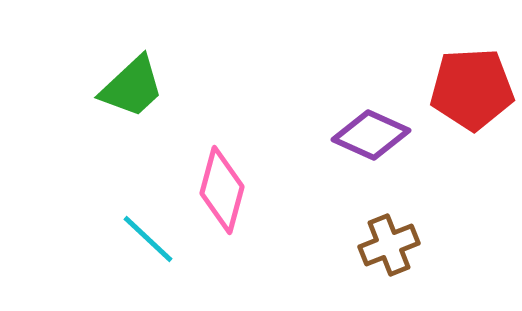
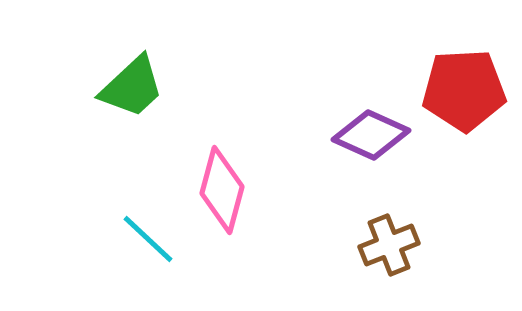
red pentagon: moved 8 px left, 1 px down
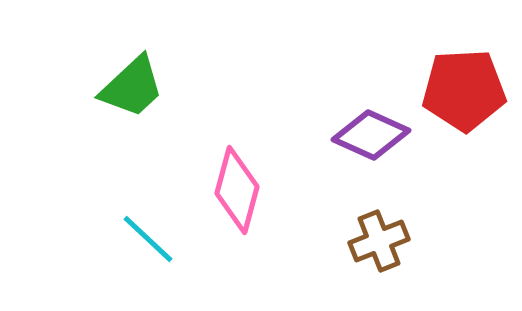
pink diamond: moved 15 px right
brown cross: moved 10 px left, 4 px up
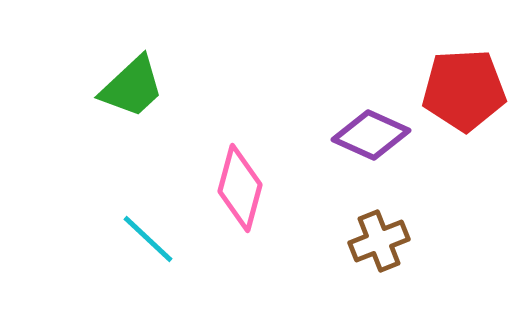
pink diamond: moved 3 px right, 2 px up
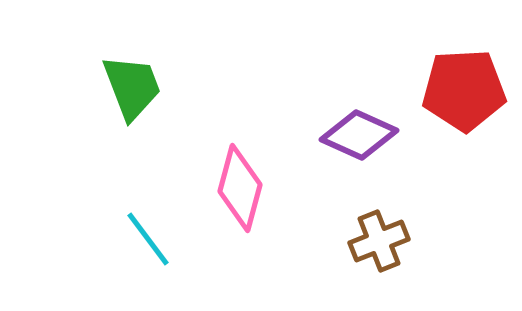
green trapezoid: rotated 68 degrees counterclockwise
purple diamond: moved 12 px left
cyan line: rotated 10 degrees clockwise
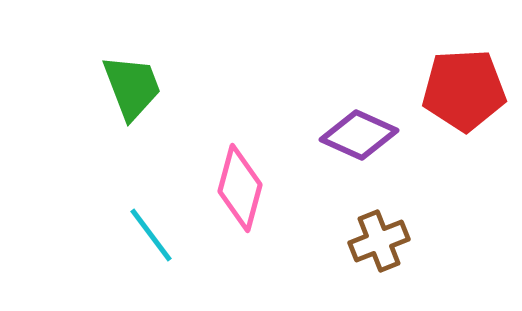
cyan line: moved 3 px right, 4 px up
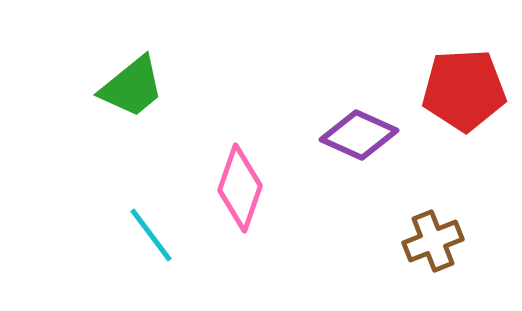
green trapezoid: rotated 72 degrees clockwise
pink diamond: rotated 4 degrees clockwise
brown cross: moved 54 px right
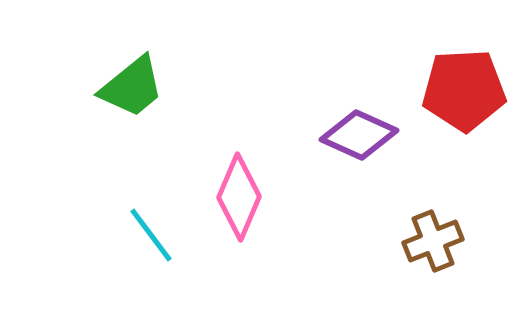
pink diamond: moved 1 px left, 9 px down; rotated 4 degrees clockwise
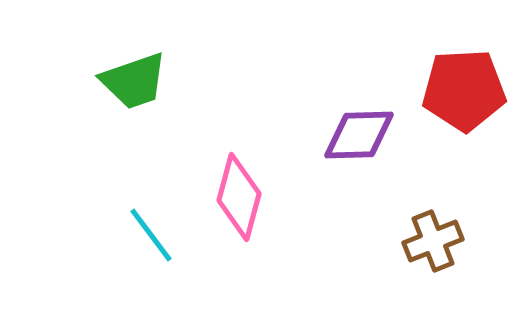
green trapezoid: moved 2 px right, 6 px up; rotated 20 degrees clockwise
purple diamond: rotated 26 degrees counterclockwise
pink diamond: rotated 8 degrees counterclockwise
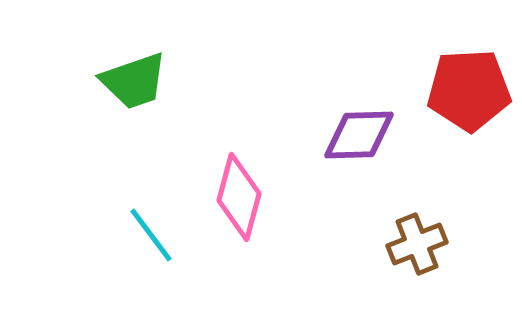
red pentagon: moved 5 px right
brown cross: moved 16 px left, 3 px down
